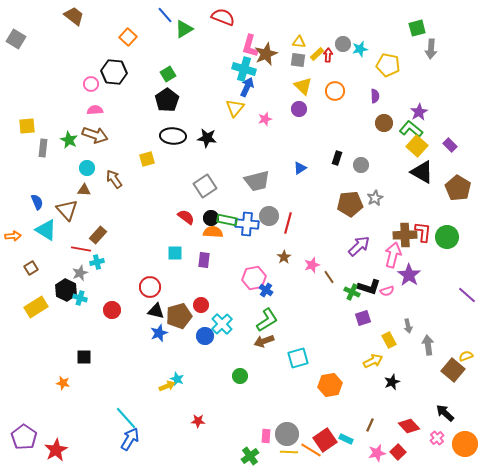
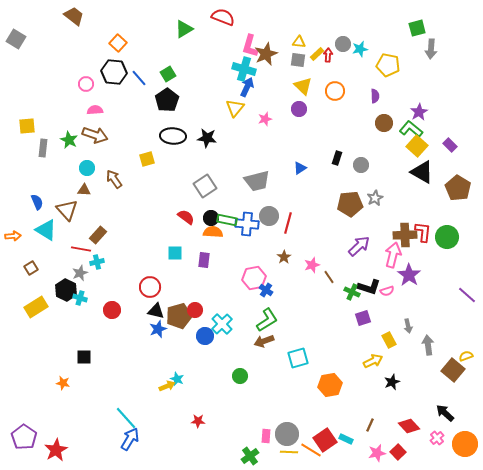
blue line at (165, 15): moved 26 px left, 63 px down
orange square at (128, 37): moved 10 px left, 6 px down
pink circle at (91, 84): moved 5 px left
red circle at (201, 305): moved 6 px left, 5 px down
blue star at (159, 333): moved 1 px left, 4 px up
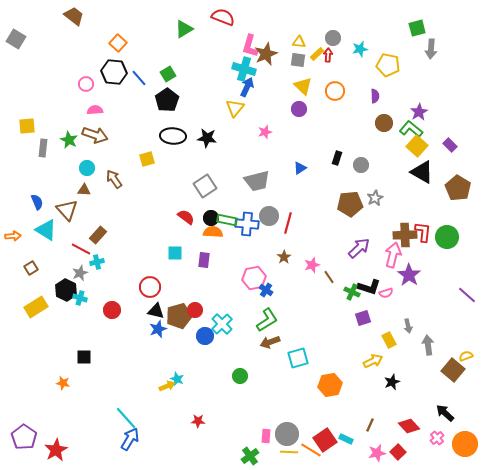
gray circle at (343, 44): moved 10 px left, 6 px up
pink star at (265, 119): moved 13 px down
purple arrow at (359, 246): moved 2 px down
red line at (81, 249): rotated 18 degrees clockwise
pink semicircle at (387, 291): moved 1 px left, 2 px down
brown arrow at (264, 341): moved 6 px right, 1 px down
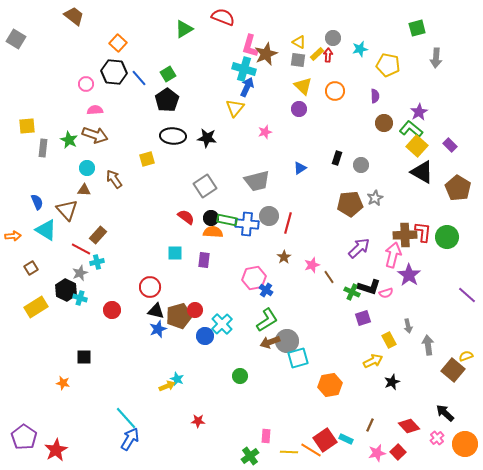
yellow triangle at (299, 42): rotated 24 degrees clockwise
gray arrow at (431, 49): moved 5 px right, 9 px down
gray circle at (287, 434): moved 93 px up
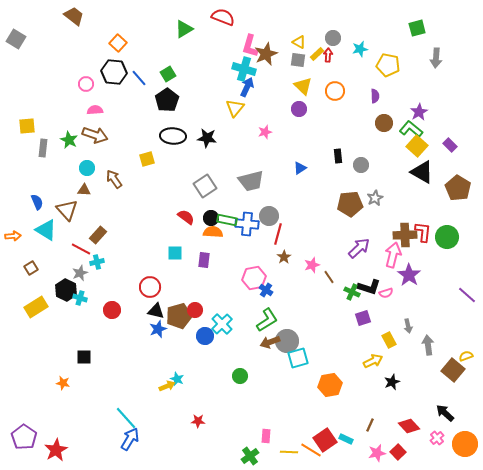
black rectangle at (337, 158): moved 1 px right, 2 px up; rotated 24 degrees counterclockwise
gray trapezoid at (257, 181): moved 6 px left
red line at (288, 223): moved 10 px left, 11 px down
